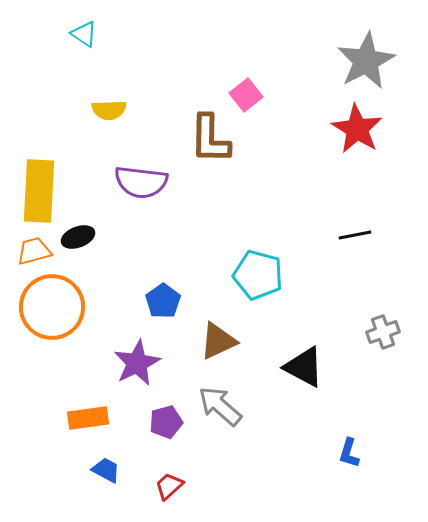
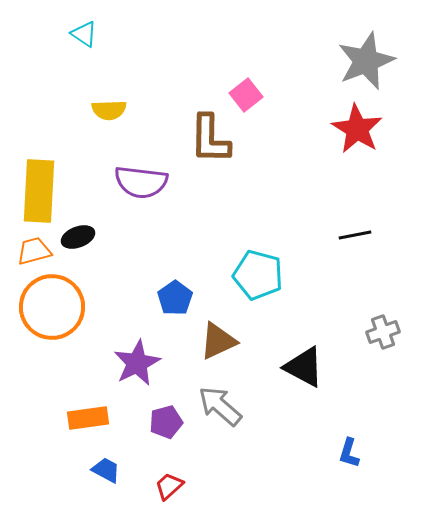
gray star: rotated 6 degrees clockwise
blue pentagon: moved 12 px right, 3 px up
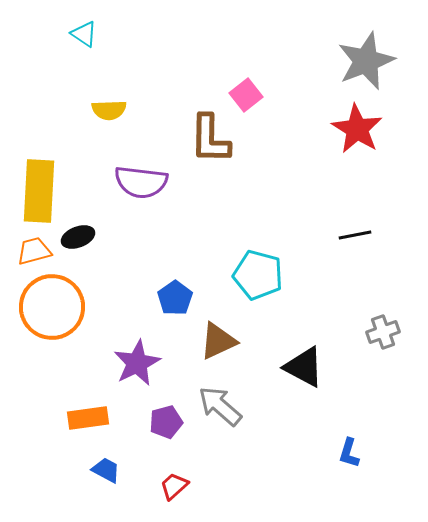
red trapezoid: moved 5 px right
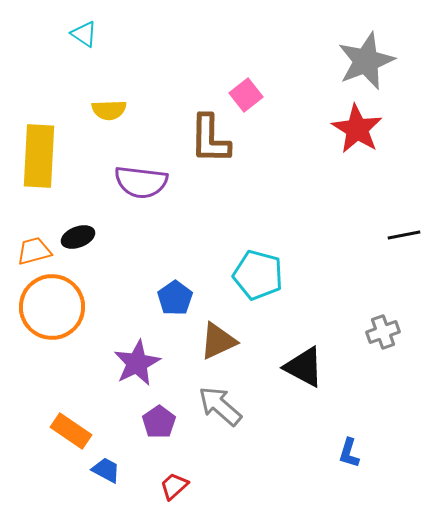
yellow rectangle: moved 35 px up
black line: moved 49 px right
orange rectangle: moved 17 px left, 13 px down; rotated 42 degrees clockwise
purple pentagon: moved 7 px left; rotated 20 degrees counterclockwise
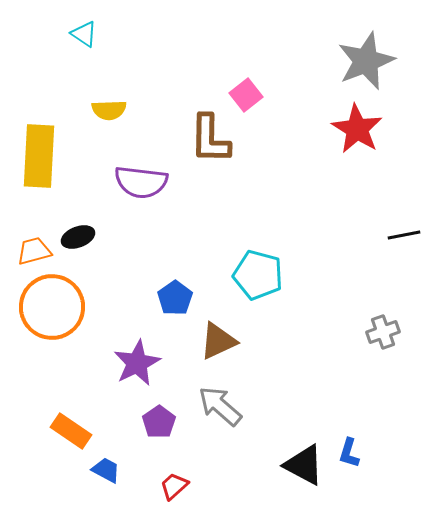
black triangle: moved 98 px down
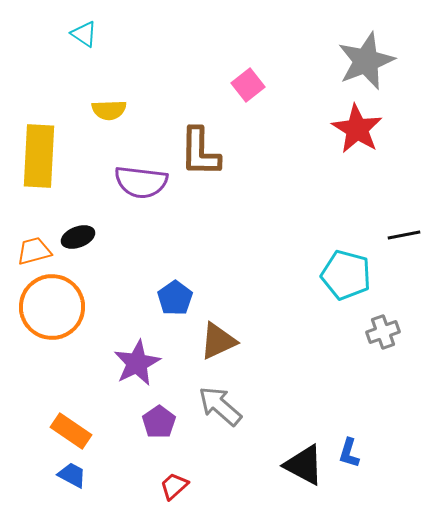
pink square: moved 2 px right, 10 px up
brown L-shape: moved 10 px left, 13 px down
cyan pentagon: moved 88 px right
blue trapezoid: moved 34 px left, 5 px down
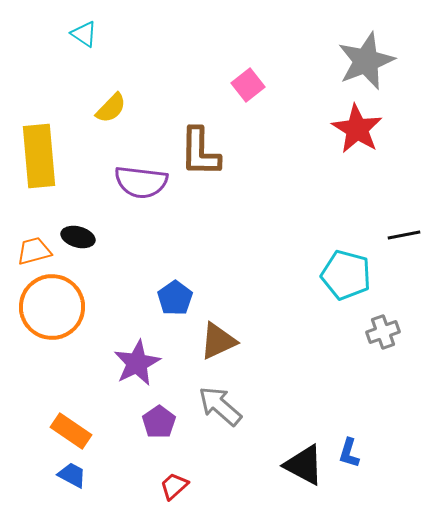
yellow semicircle: moved 2 px right, 2 px up; rotated 44 degrees counterclockwise
yellow rectangle: rotated 8 degrees counterclockwise
black ellipse: rotated 36 degrees clockwise
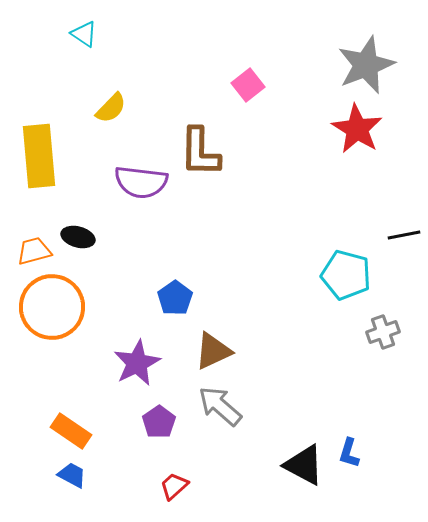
gray star: moved 4 px down
brown triangle: moved 5 px left, 10 px down
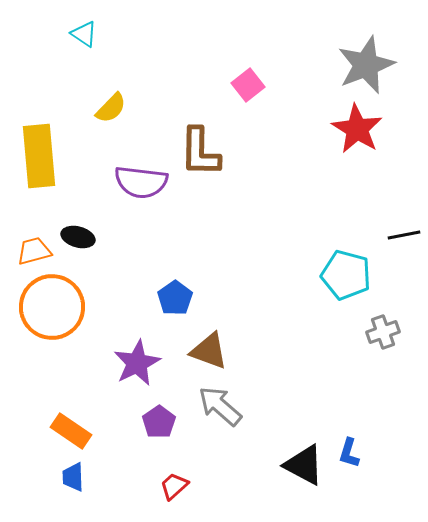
brown triangle: moved 4 px left; rotated 45 degrees clockwise
blue trapezoid: moved 1 px right, 2 px down; rotated 120 degrees counterclockwise
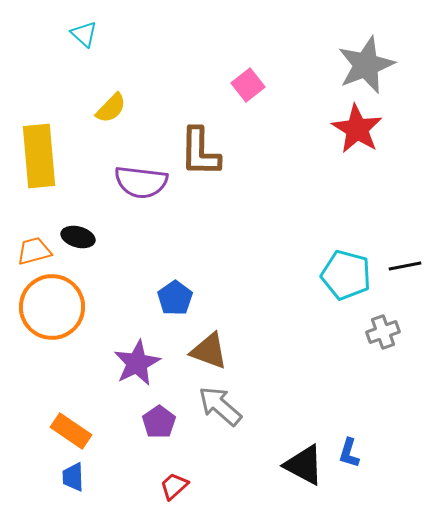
cyan triangle: rotated 8 degrees clockwise
black line: moved 1 px right, 31 px down
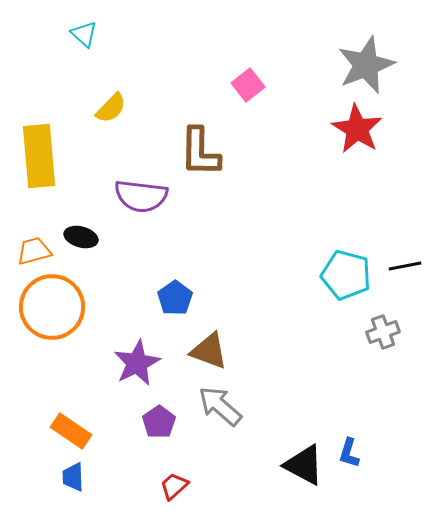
purple semicircle: moved 14 px down
black ellipse: moved 3 px right
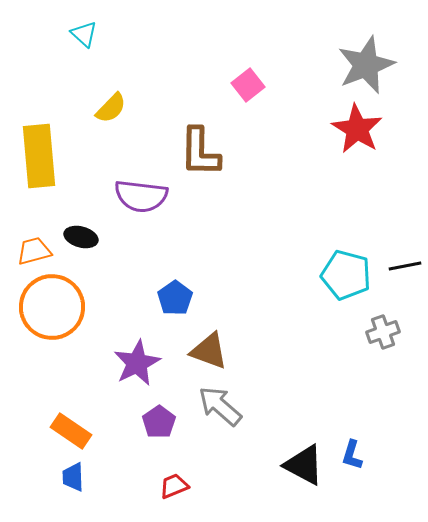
blue L-shape: moved 3 px right, 2 px down
red trapezoid: rotated 20 degrees clockwise
